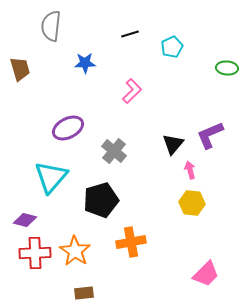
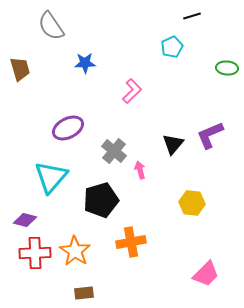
gray semicircle: rotated 40 degrees counterclockwise
black line: moved 62 px right, 18 px up
pink arrow: moved 50 px left
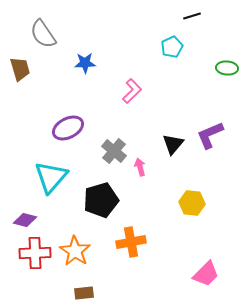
gray semicircle: moved 8 px left, 8 px down
pink arrow: moved 3 px up
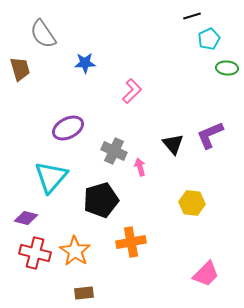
cyan pentagon: moved 37 px right, 8 px up
black triangle: rotated 20 degrees counterclockwise
gray cross: rotated 15 degrees counterclockwise
purple diamond: moved 1 px right, 2 px up
red cross: rotated 16 degrees clockwise
